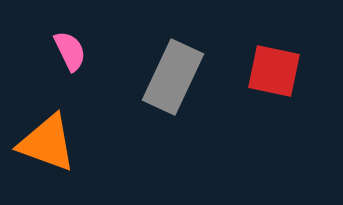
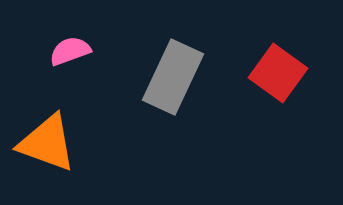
pink semicircle: rotated 84 degrees counterclockwise
red square: moved 4 px right, 2 px down; rotated 24 degrees clockwise
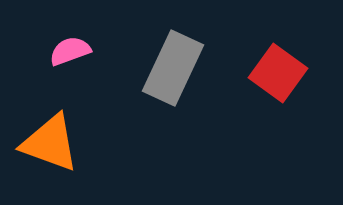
gray rectangle: moved 9 px up
orange triangle: moved 3 px right
